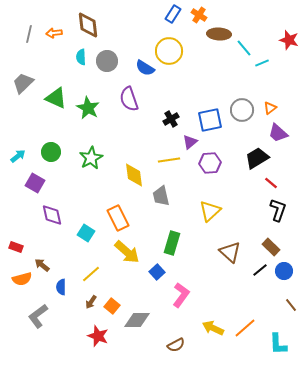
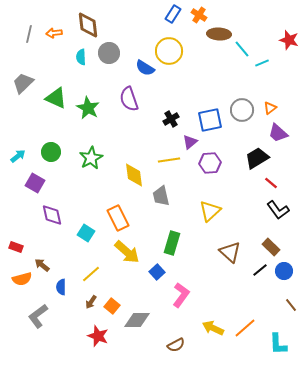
cyan line at (244, 48): moved 2 px left, 1 px down
gray circle at (107, 61): moved 2 px right, 8 px up
black L-shape at (278, 210): rotated 125 degrees clockwise
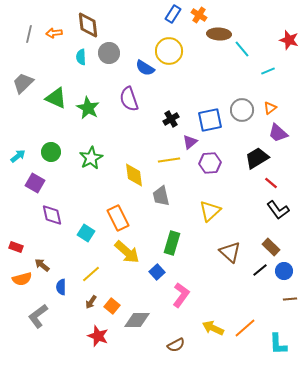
cyan line at (262, 63): moved 6 px right, 8 px down
brown line at (291, 305): moved 1 px left, 6 px up; rotated 56 degrees counterclockwise
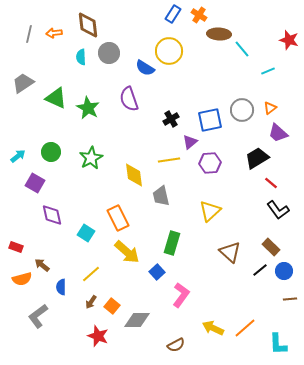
gray trapezoid at (23, 83): rotated 10 degrees clockwise
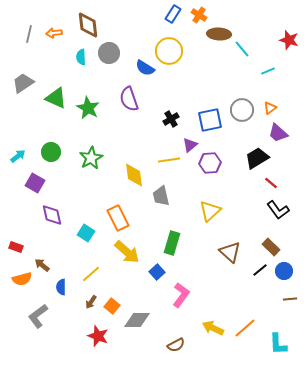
purple triangle at (190, 142): moved 3 px down
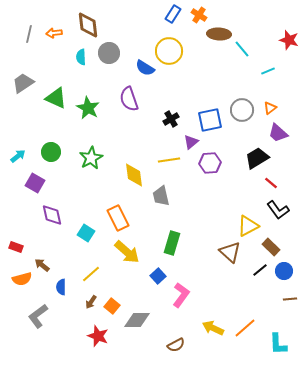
purple triangle at (190, 145): moved 1 px right, 3 px up
yellow triangle at (210, 211): moved 38 px right, 15 px down; rotated 15 degrees clockwise
blue square at (157, 272): moved 1 px right, 4 px down
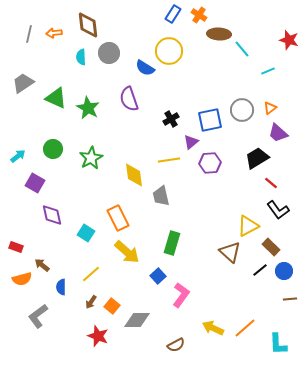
green circle at (51, 152): moved 2 px right, 3 px up
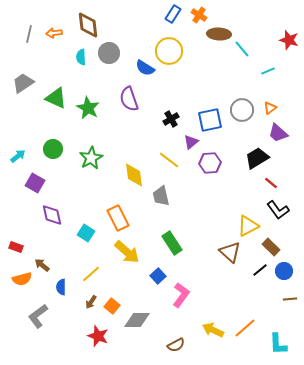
yellow line at (169, 160): rotated 45 degrees clockwise
green rectangle at (172, 243): rotated 50 degrees counterclockwise
yellow arrow at (213, 328): moved 2 px down
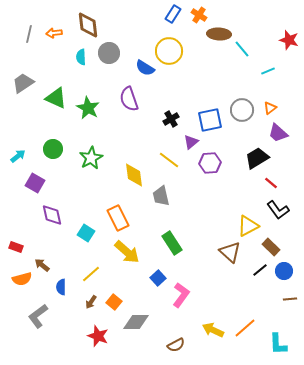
blue square at (158, 276): moved 2 px down
orange square at (112, 306): moved 2 px right, 4 px up
gray diamond at (137, 320): moved 1 px left, 2 px down
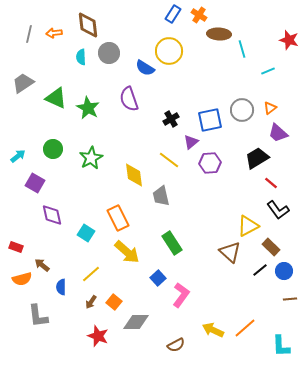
cyan line at (242, 49): rotated 24 degrees clockwise
gray L-shape at (38, 316): rotated 60 degrees counterclockwise
cyan L-shape at (278, 344): moved 3 px right, 2 px down
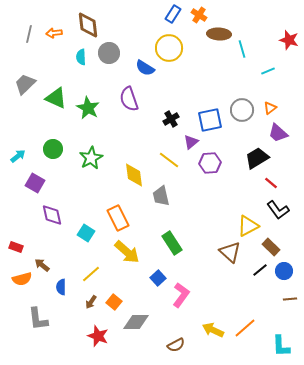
yellow circle at (169, 51): moved 3 px up
gray trapezoid at (23, 83): moved 2 px right, 1 px down; rotated 10 degrees counterclockwise
gray L-shape at (38, 316): moved 3 px down
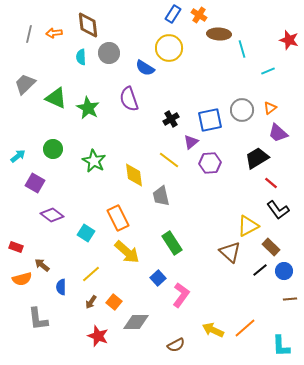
green star at (91, 158): moved 3 px right, 3 px down; rotated 15 degrees counterclockwise
purple diamond at (52, 215): rotated 40 degrees counterclockwise
